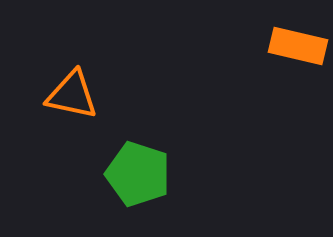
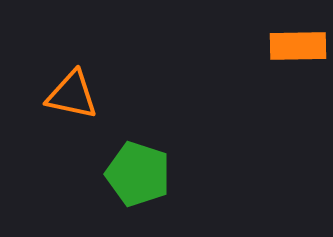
orange rectangle: rotated 14 degrees counterclockwise
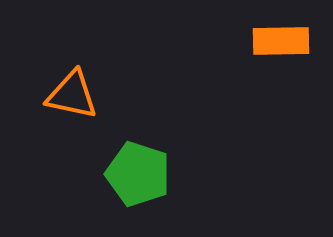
orange rectangle: moved 17 px left, 5 px up
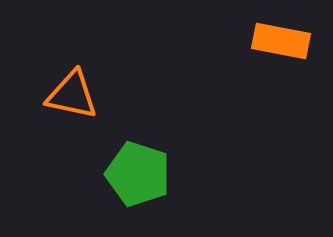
orange rectangle: rotated 12 degrees clockwise
